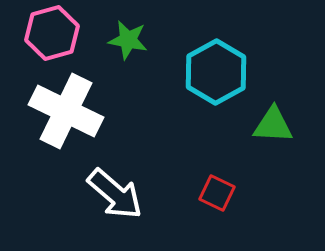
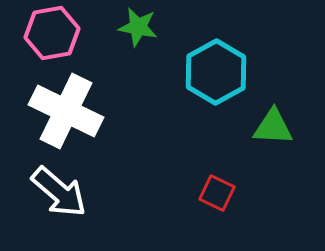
pink hexagon: rotated 6 degrees clockwise
green star: moved 10 px right, 13 px up
green triangle: moved 2 px down
white arrow: moved 56 px left, 2 px up
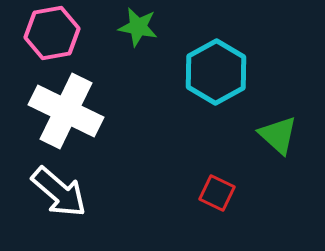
green triangle: moved 5 px right, 8 px down; rotated 39 degrees clockwise
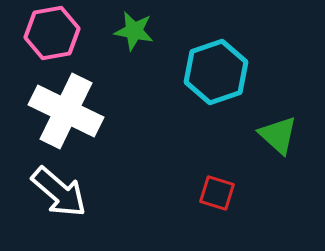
green star: moved 4 px left, 4 px down
cyan hexagon: rotated 10 degrees clockwise
red square: rotated 9 degrees counterclockwise
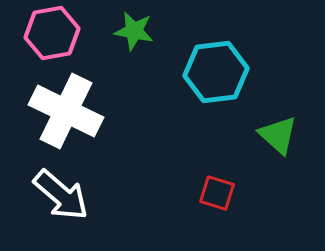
cyan hexagon: rotated 12 degrees clockwise
white arrow: moved 2 px right, 3 px down
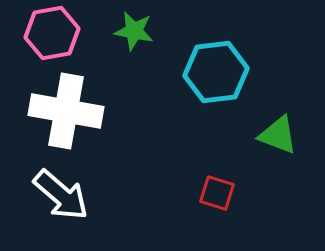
white cross: rotated 16 degrees counterclockwise
green triangle: rotated 21 degrees counterclockwise
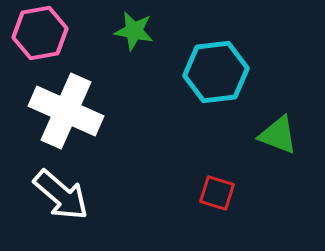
pink hexagon: moved 12 px left
white cross: rotated 14 degrees clockwise
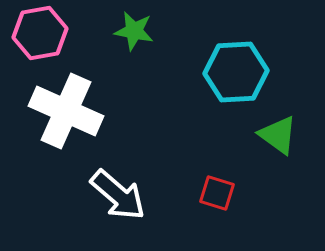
cyan hexagon: moved 20 px right; rotated 4 degrees clockwise
green triangle: rotated 15 degrees clockwise
white arrow: moved 57 px right
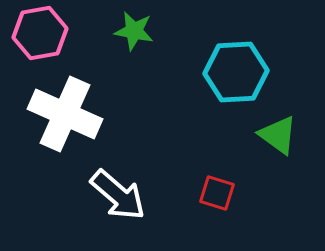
white cross: moved 1 px left, 3 px down
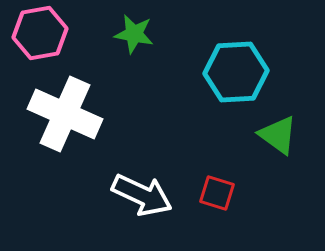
green star: moved 3 px down
white arrow: moved 24 px right; rotated 16 degrees counterclockwise
